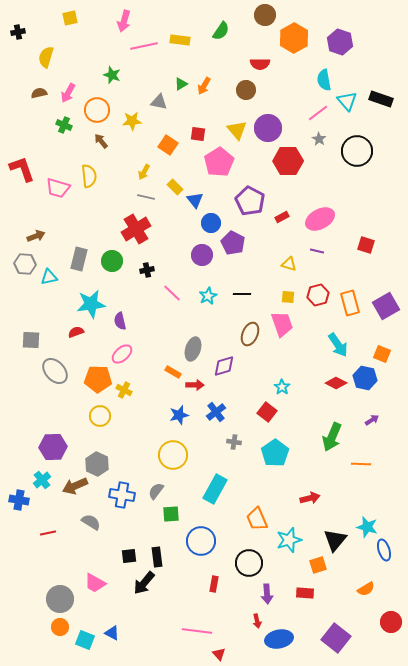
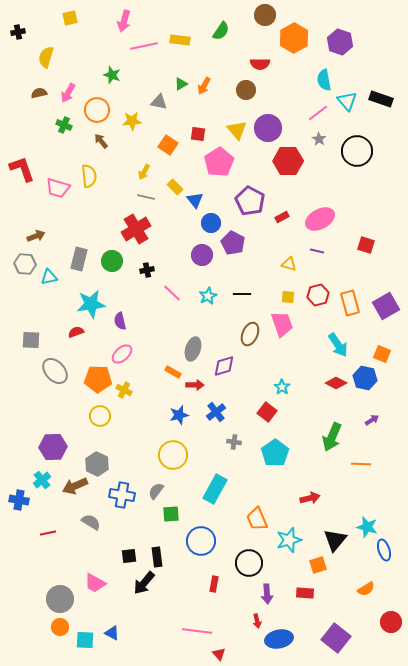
cyan square at (85, 640): rotated 18 degrees counterclockwise
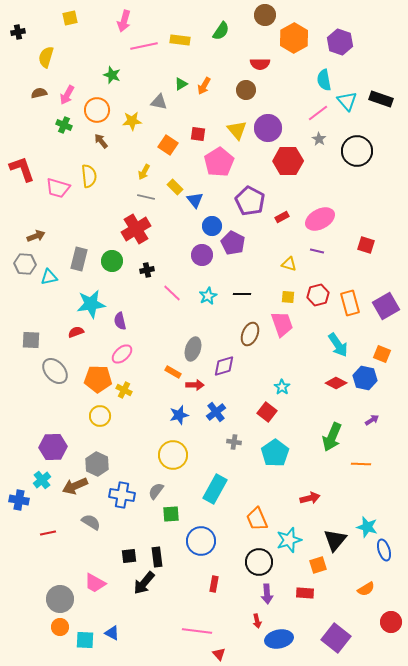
pink arrow at (68, 93): moved 1 px left, 2 px down
blue circle at (211, 223): moved 1 px right, 3 px down
black circle at (249, 563): moved 10 px right, 1 px up
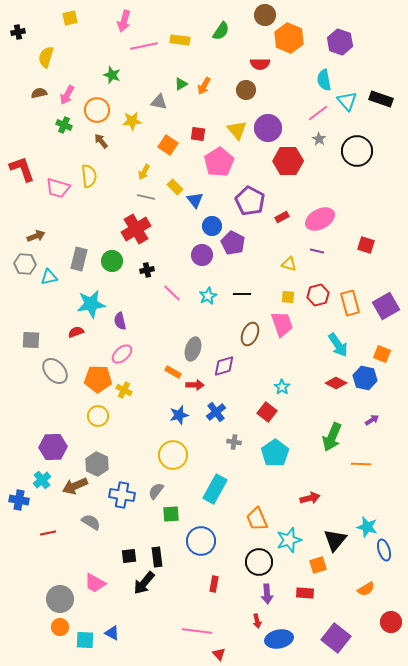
orange hexagon at (294, 38): moved 5 px left; rotated 8 degrees counterclockwise
yellow circle at (100, 416): moved 2 px left
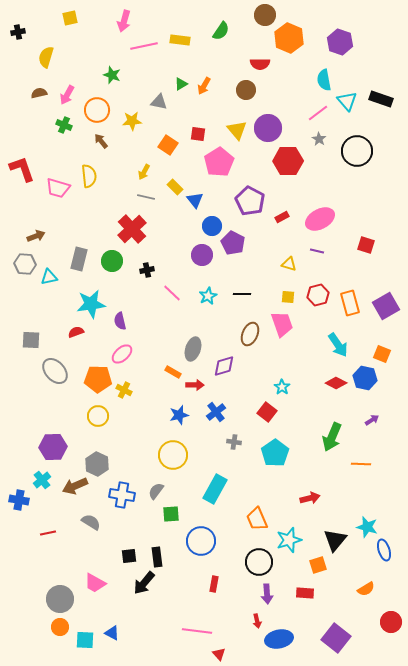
red cross at (136, 229): moved 4 px left; rotated 12 degrees counterclockwise
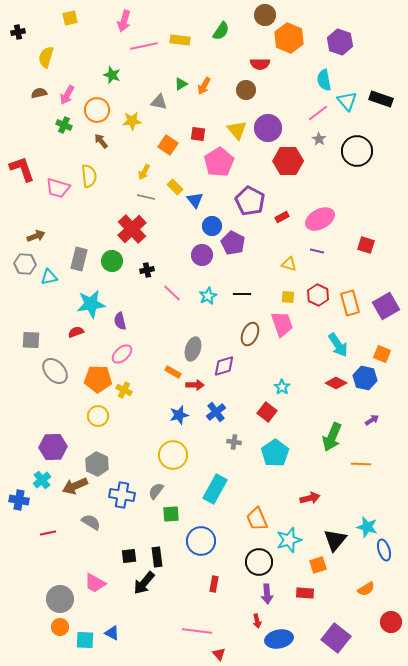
red hexagon at (318, 295): rotated 20 degrees counterclockwise
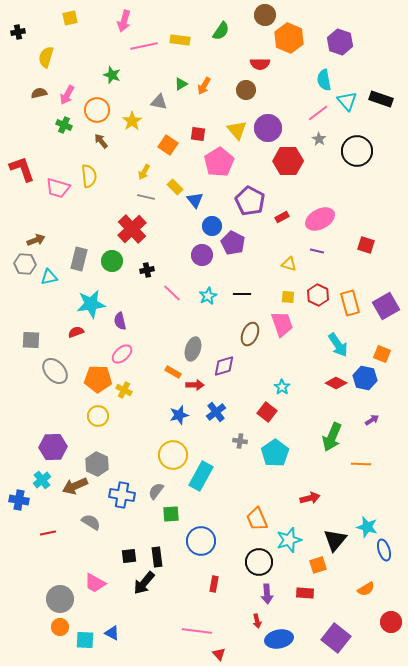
yellow star at (132, 121): rotated 30 degrees counterclockwise
brown arrow at (36, 236): moved 4 px down
gray cross at (234, 442): moved 6 px right, 1 px up
cyan rectangle at (215, 489): moved 14 px left, 13 px up
